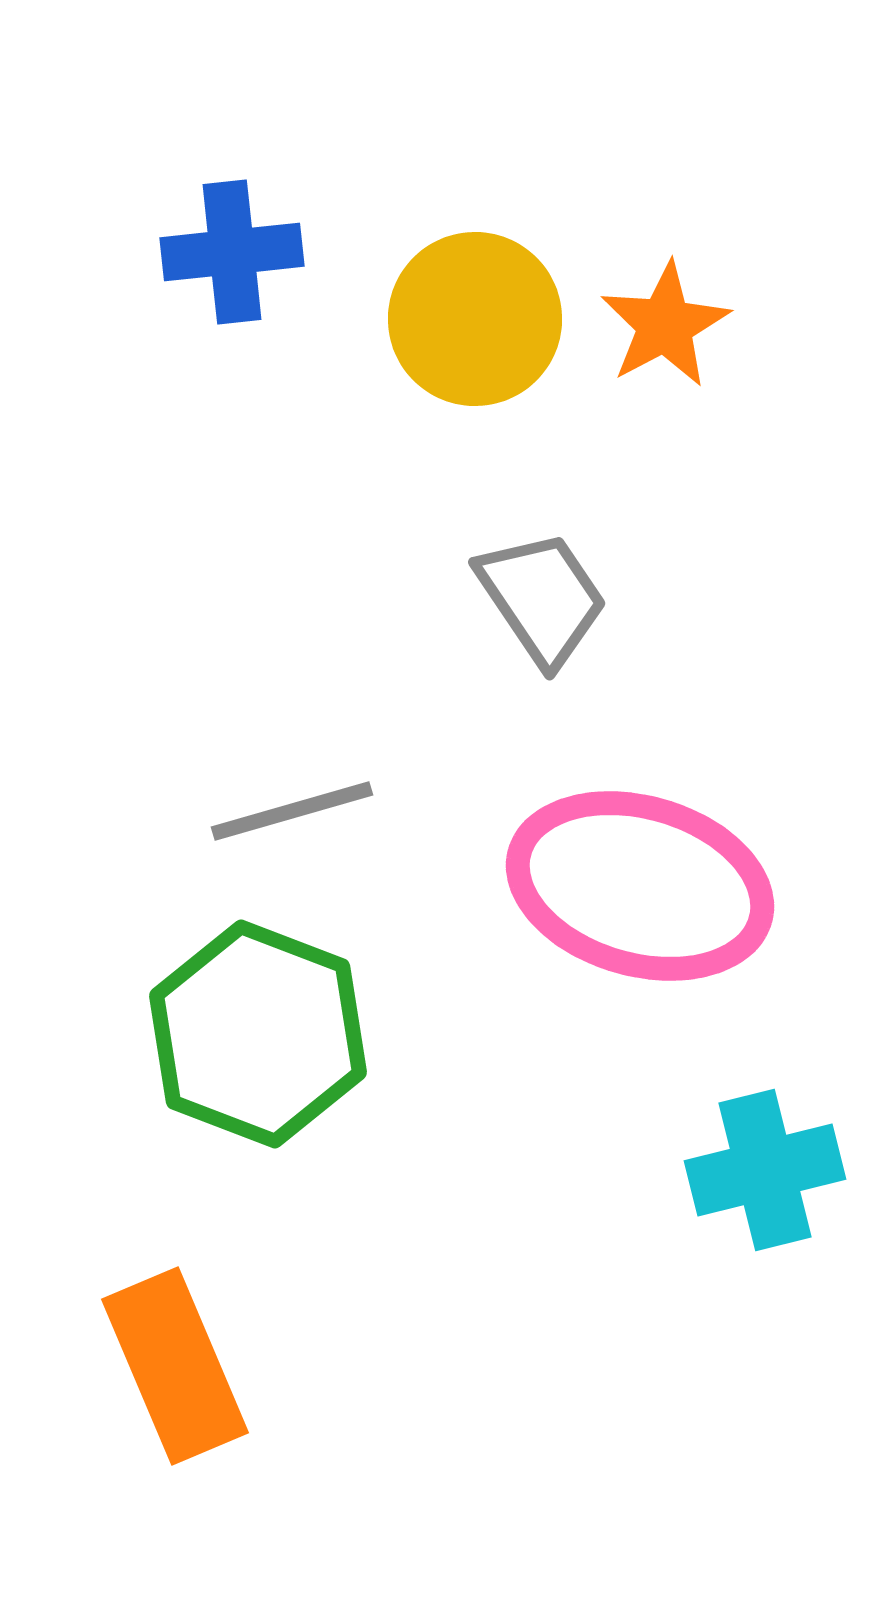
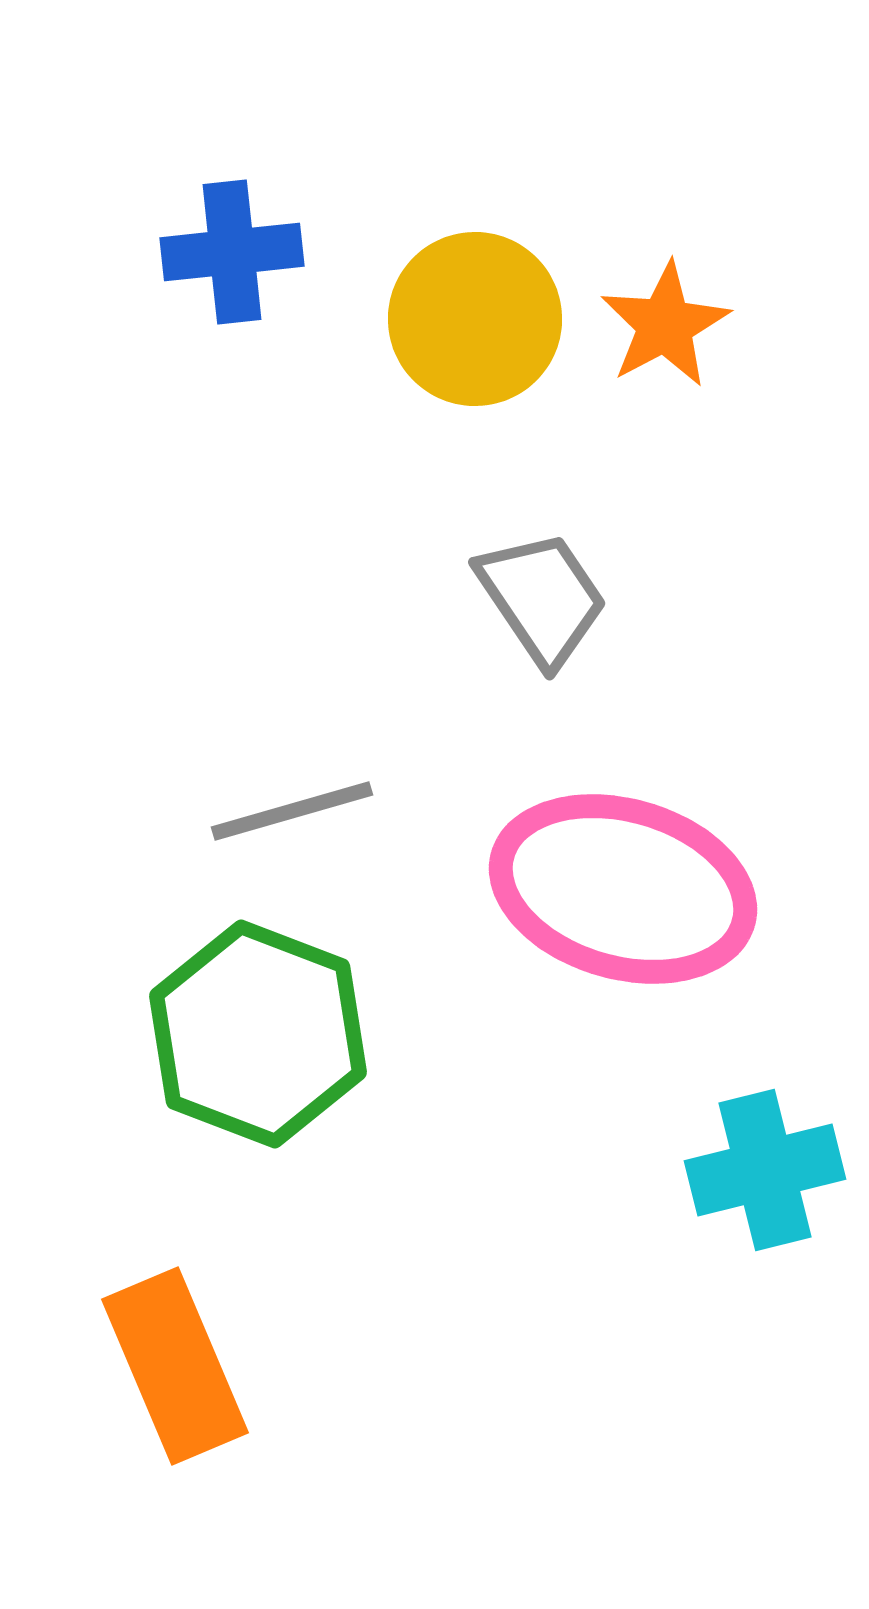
pink ellipse: moved 17 px left, 3 px down
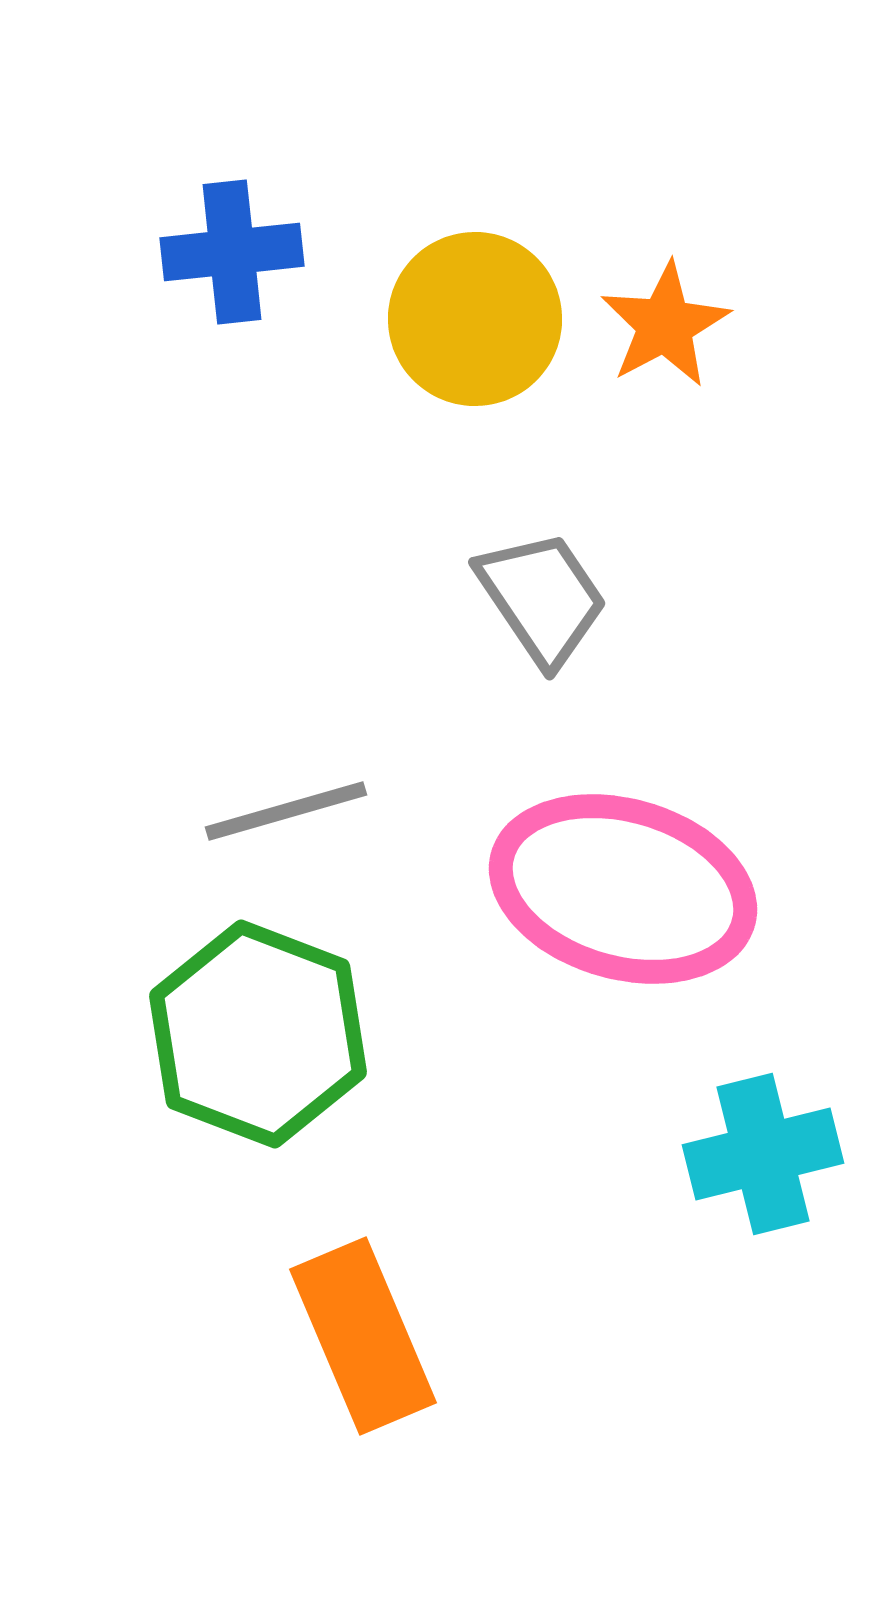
gray line: moved 6 px left
cyan cross: moved 2 px left, 16 px up
orange rectangle: moved 188 px right, 30 px up
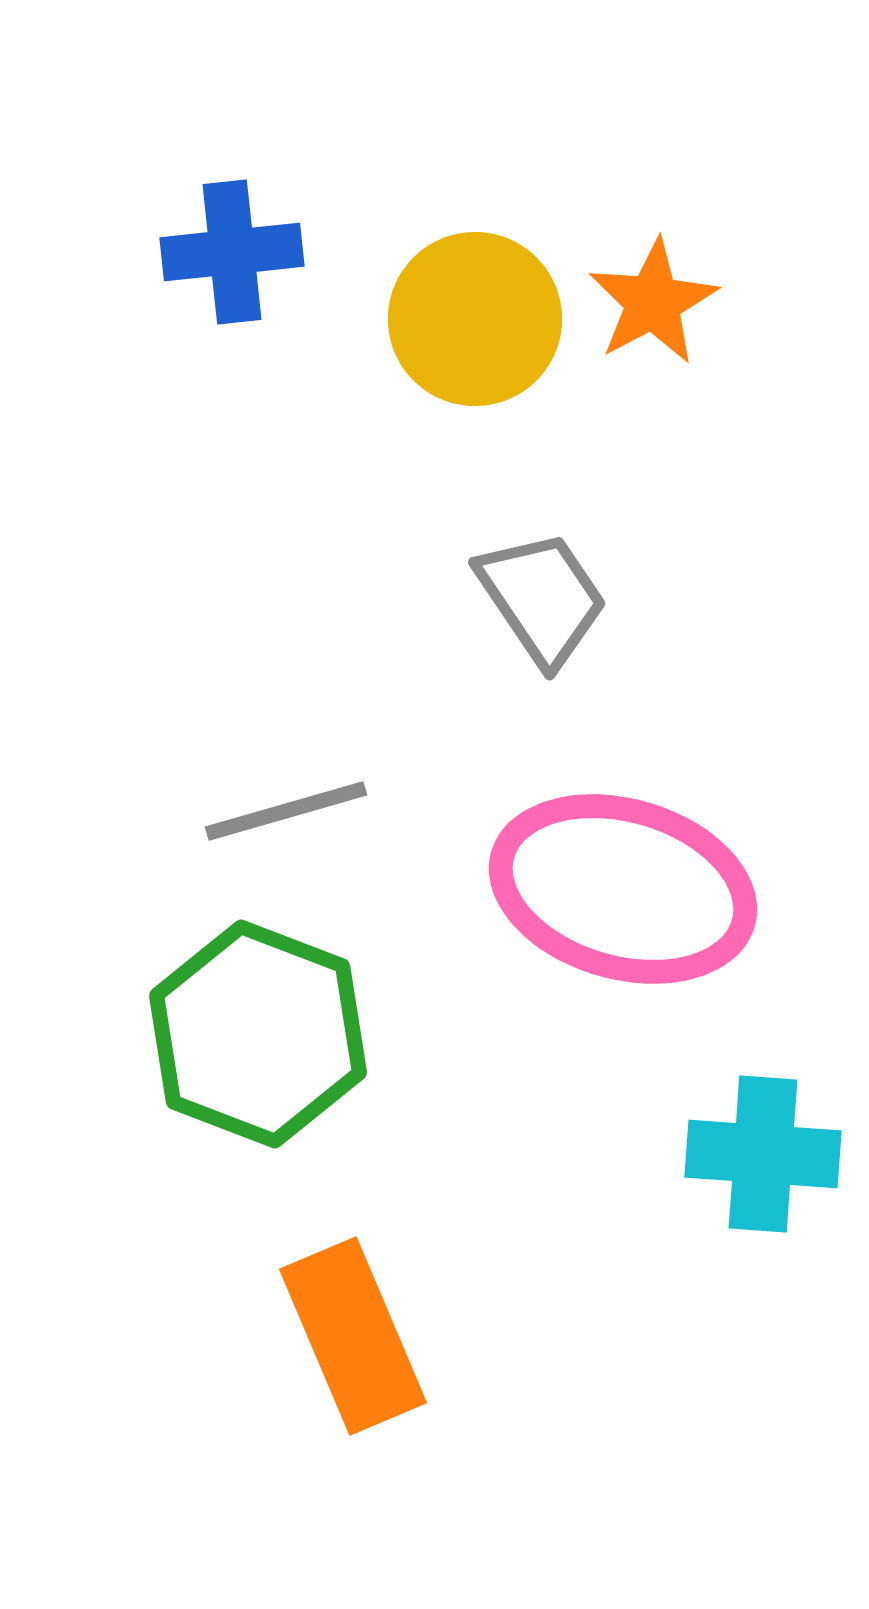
orange star: moved 12 px left, 23 px up
cyan cross: rotated 18 degrees clockwise
orange rectangle: moved 10 px left
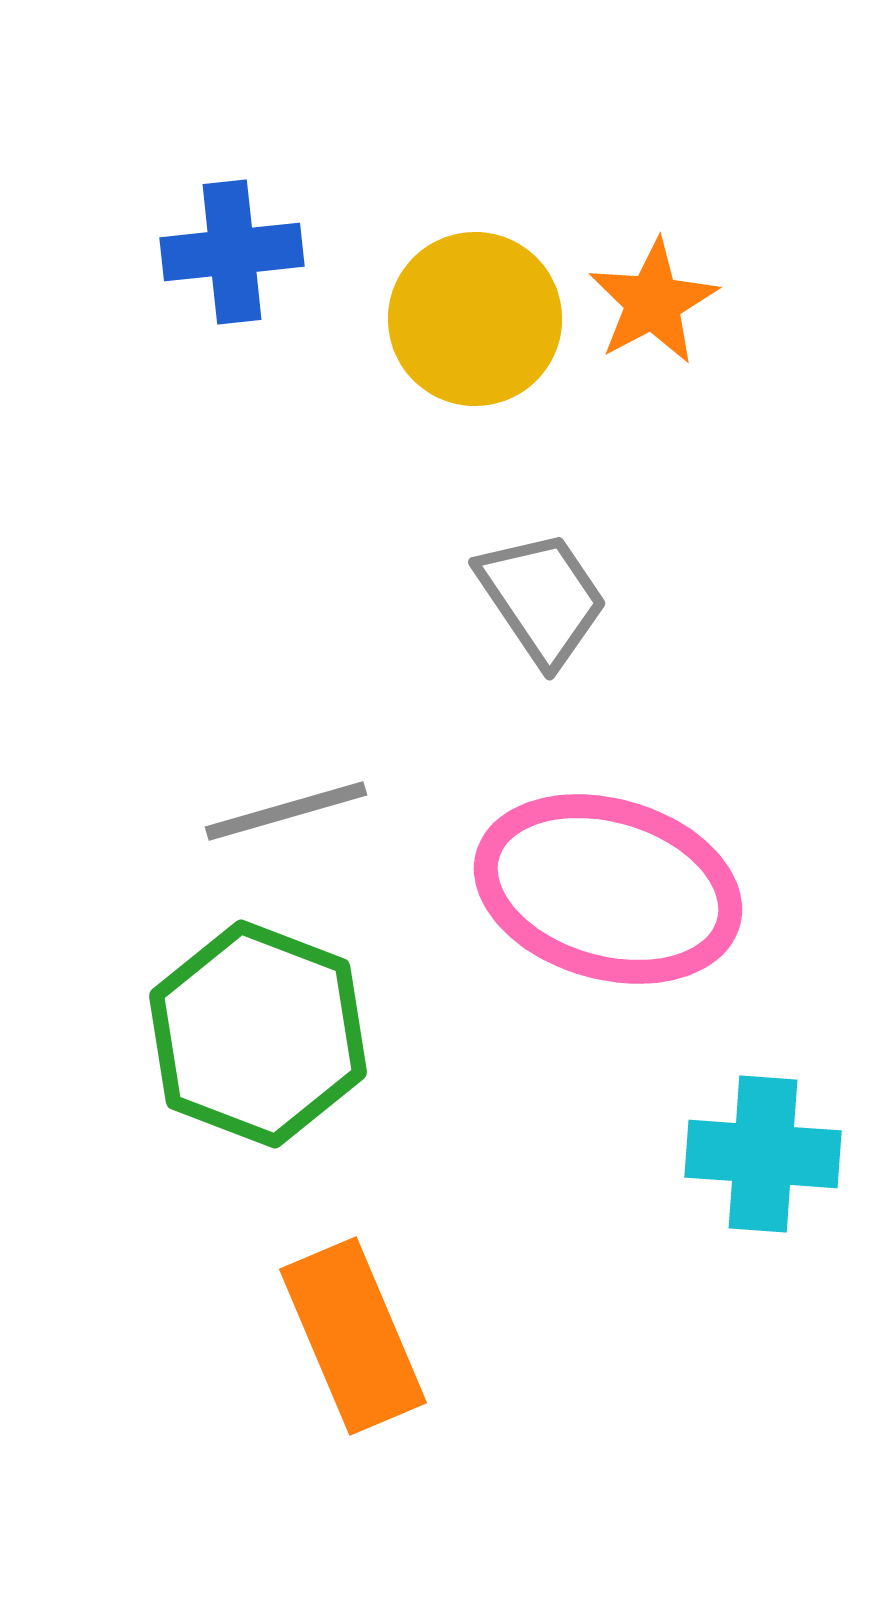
pink ellipse: moved 15 px left
